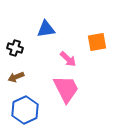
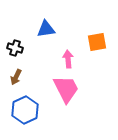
pink arrow: rotated 138 degrees counterclockwise
brown arrow: rotated 42 degrees counterclockwise
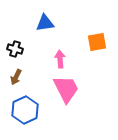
blue triangle: moved 1 px left, 6 px up
black cross: moved 1 px down
pink arrow: moved 8 px left
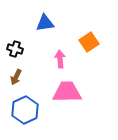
orange square: moved 8 px left; rotated 24 degrees counterclockwise
pink trapezoid: moved 1 px right, 3 px down; rotated 64 degrees counterclockwise
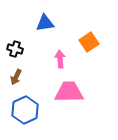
pink trapezoid: moved 2 px right
